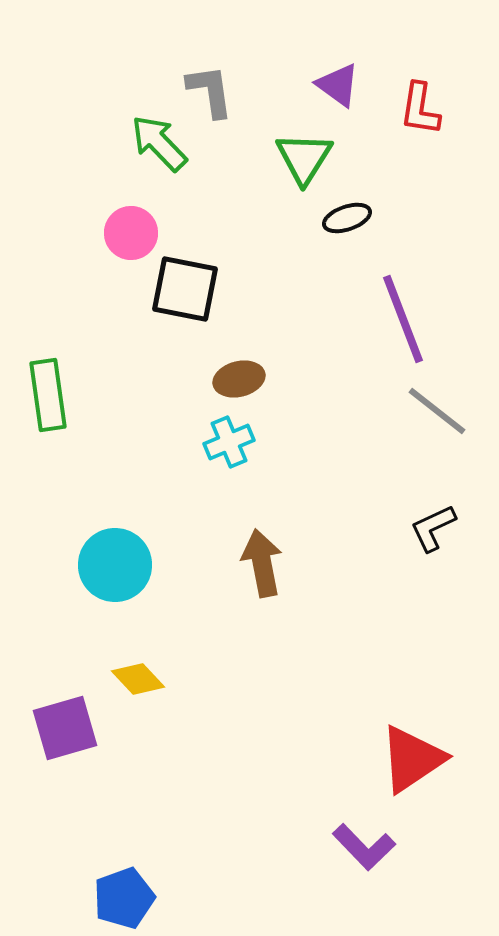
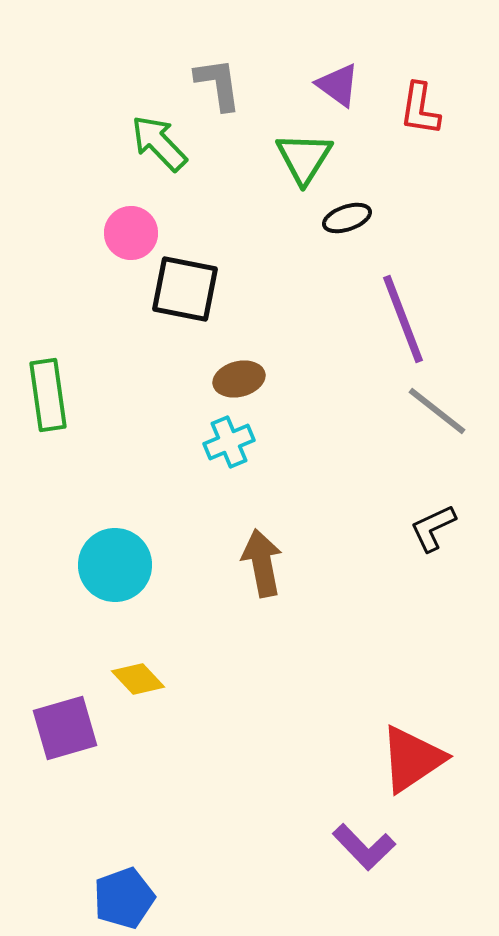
gray L-shape: moved 8 px right, 7 px up
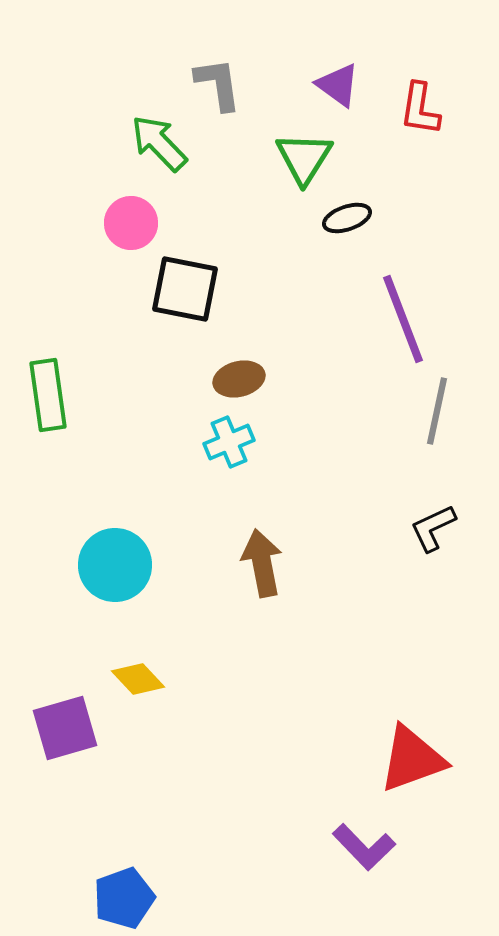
pink circle: moved 10 px up
gray line: rotated 64 degrees clockwise
red triangle: rotated 14 degrees clockwise
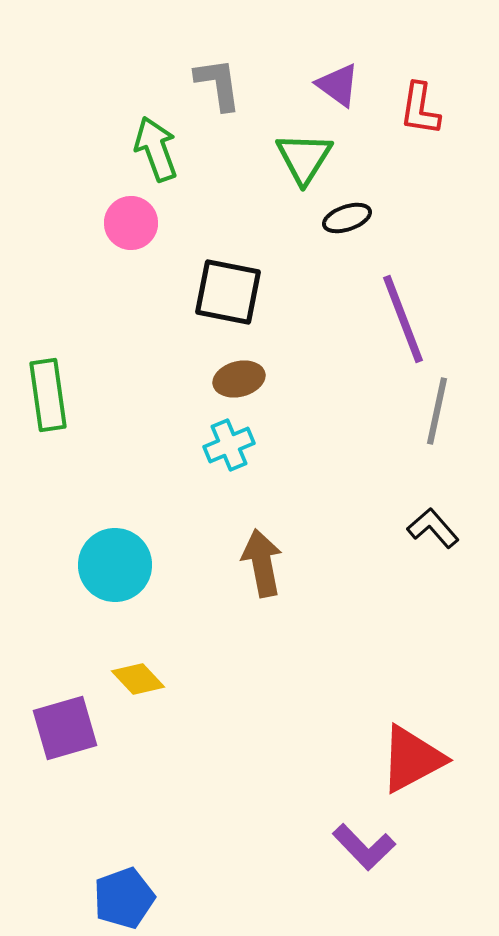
green arrow: moved 3 px left, 6 px down; rotated 24 degrees clockwise
black square: moved 43 px right, 3 px down
cyan cross: moved 3 px down
black L-shape: rotated 74 degrees clockwise
red triangle: rotated 8 degrees counterclockwise
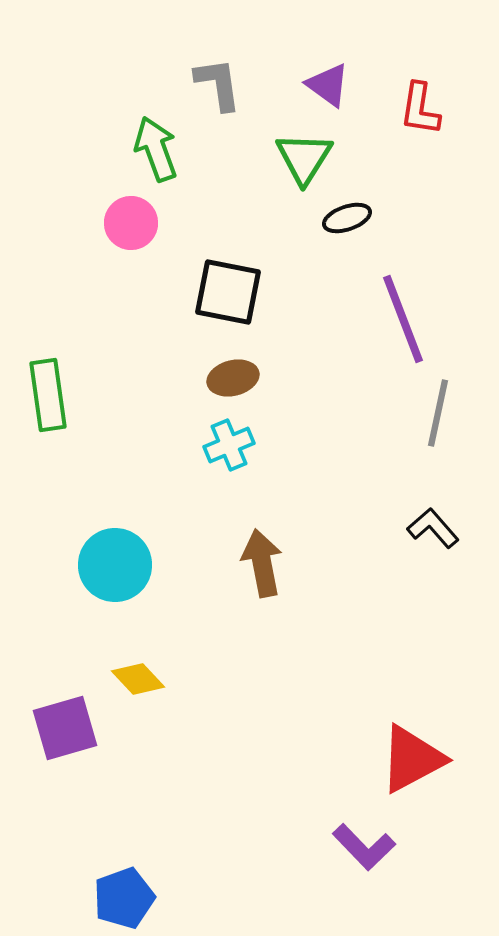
purple triangle: moved 10 px left
brown ellipse: moved 6 px left, 1 px up
gray line: moved 1 px right, 2 px down
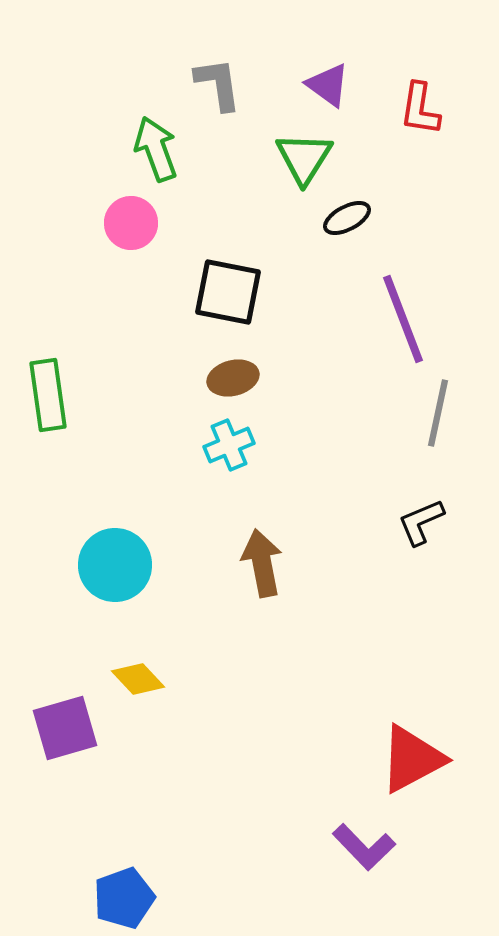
black ellipse: rotated 9 degrees counterclockwise
black L-shape: moved 12 px left, 6 px up; rotated 72 degrees counterclockwise
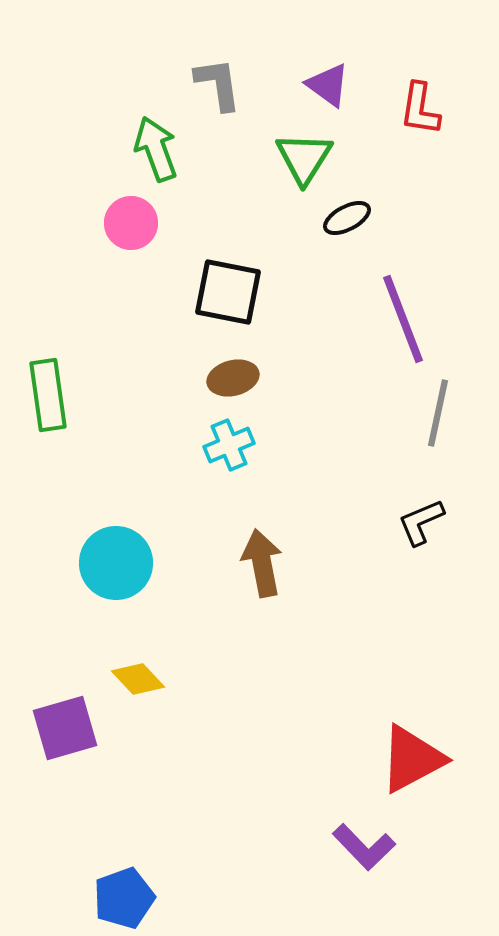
cyan circle: moved 1 px right, 2 px up
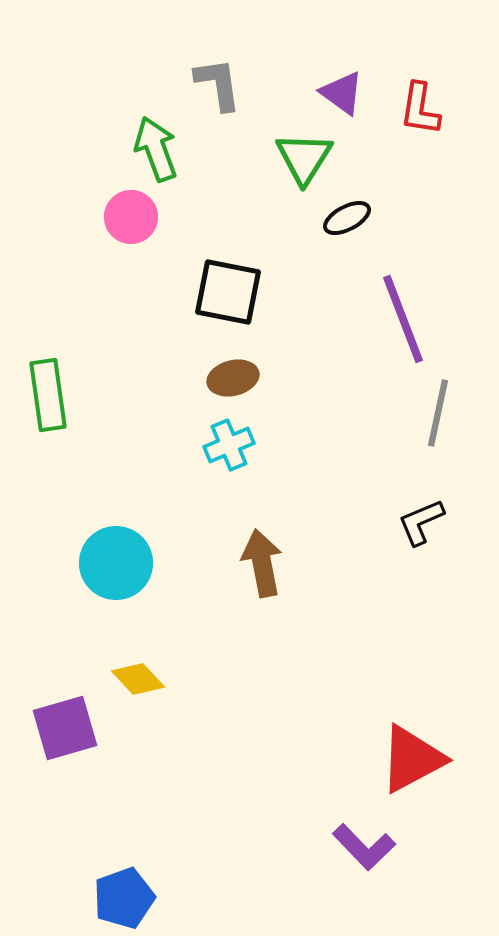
purple triangle: moved 14 px right, 8 px down
pink circle: moved 6 px up
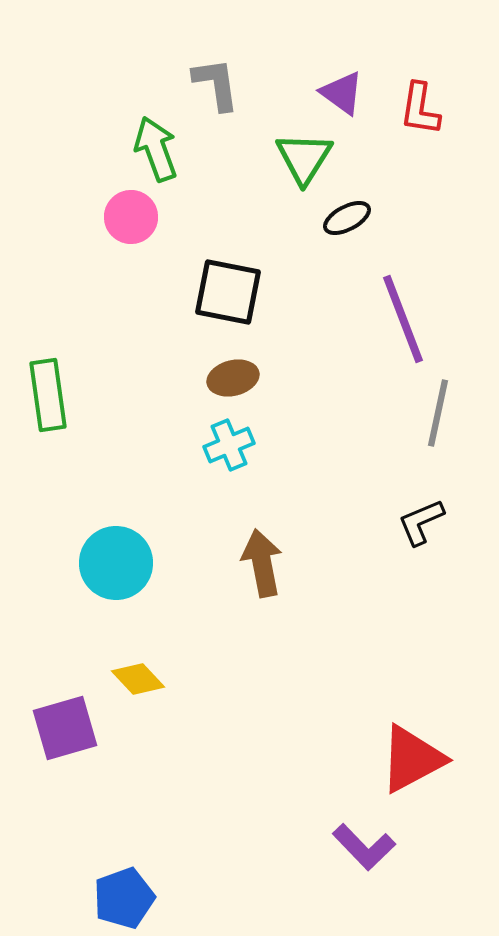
gray L-shape: moved 2 px left
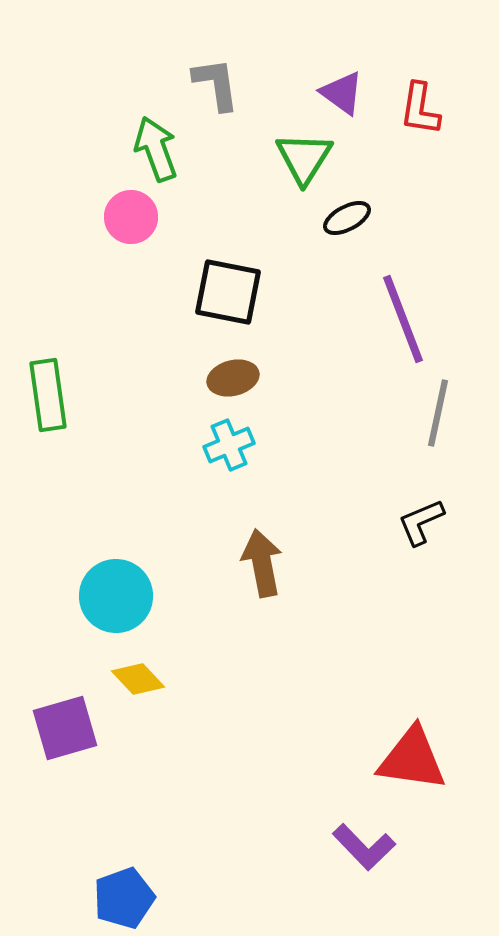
cyan circle: moved 33 px down
red triangle: rotated 36 degrees clockwise
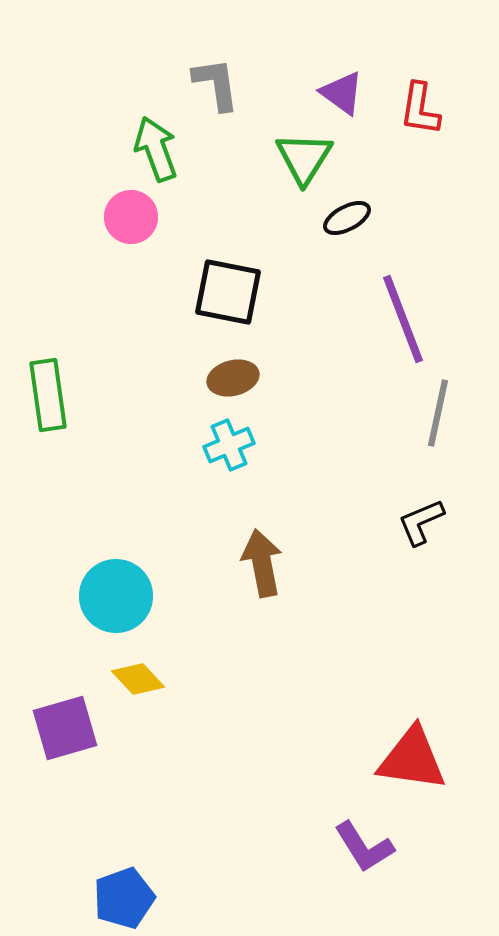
purple L-shape: rotated 12 degrees clockwise
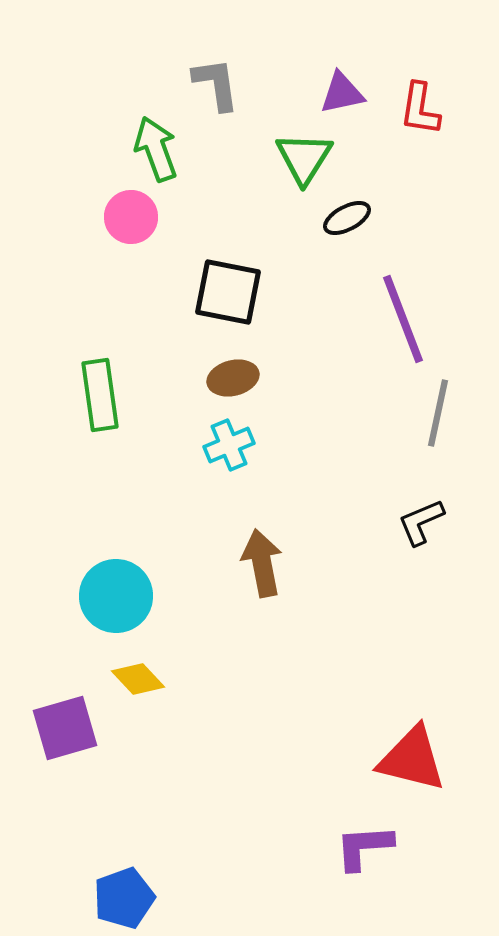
purple triangle: rotated 48 degrees counterclockwise
green rectangle: moved 52 px right
red triangle: rotated 6 degrees clockwise
purple L-shape: rotated 118 degrees clockwise
